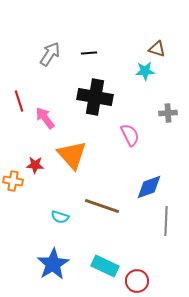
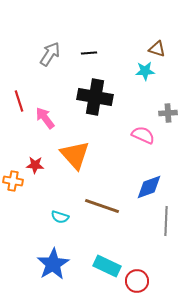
pink semicircle: moved 13 px right; rotated 40 degrees counterclockwise
orange triangle: moved 3 px right
cyan rectangle: moved 2 px right
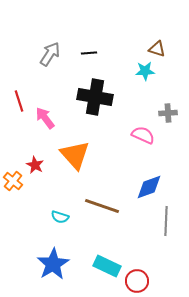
red star: rotated 24 degrees clockwise
orange cross: rotated 30 degrees clockwise
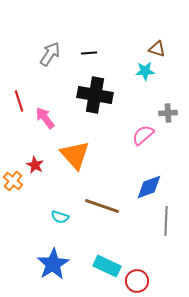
black cross: moved 2 px up
pink semicircle: rotated 65 degrees counterclockwise
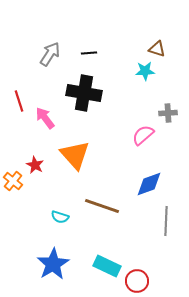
black cross: moved 11 px left, 2 px up
blue diamond: moved 3 px up
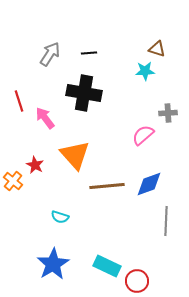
brown line: moved 5 px right, 20 px up; rotated 24 degrees counterclockwise
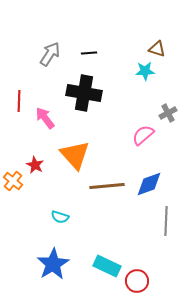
red line: rotated 20 degrees clockwise
gray cross: rotated 24 degrees counterclockwise
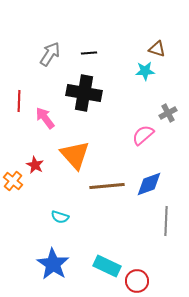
blue star: rotated 8 degrees counterclockwise
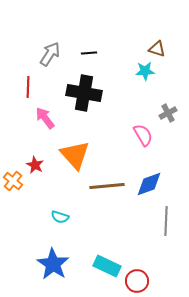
red line: moved 9 px right, 14 px up
pink semicircle: rotated 100 degrees clockwise
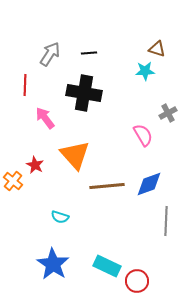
red line: moved 3 px left, 2 px up
